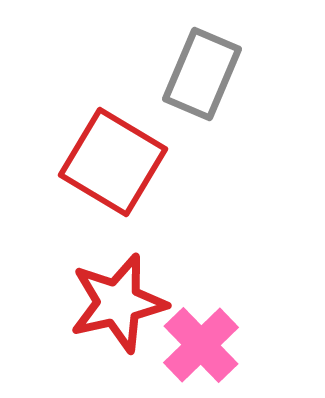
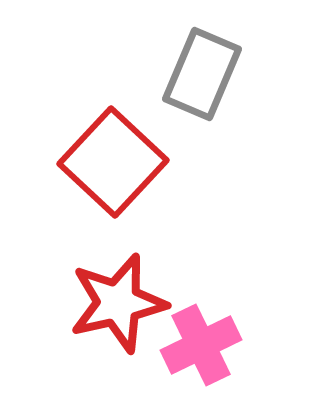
red square: rotated 12 degrees clockwise
pink cross: rotated 18 degrees clockwise
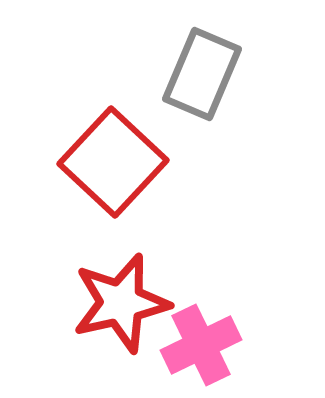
red star: moved 3 px right
